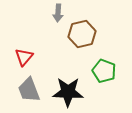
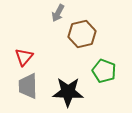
gray arrow: rotated 24 degrees clockwise
gray trapezoid: moved 1 px left, 4 px up; rotated 20 degrees clockwise
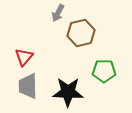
brown hexagon: moved 1 px left, 1 px up
green pentagon: rotated 20 degrees counterclockwise
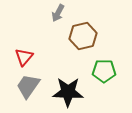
brown hexagon: moved 2 px right, 3 px down
gray trapezoid: rotated 36 degrees clockwise
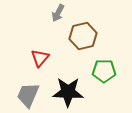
red triangle: moved 16 px right, 1 px down
gray trapezoid: moved 9 px down; rotated 12 degrees counterclockwise
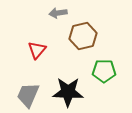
gray arrow: rotated 54 degrees clockwise
red triangle: moved 3 px left, 8 px up
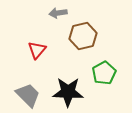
green pentagon: moved 2 px down; rotated 30 degrees counterclockwise
gray trapezoid: rotated 112 degrees clockwise
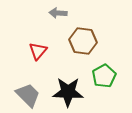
gray arrow: rotated 12 degrees clockwise
brown hexagon: moved 5 px down; rotated 20 degrees clockwise
red triangle: moved 1 px right, 1 px down
green pentagon: moved 3 px down
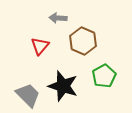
gray arrow: moved 5 px down
brown hexagon: rotated 16 degrees clockwise
red triangle: moved 2 px right, 5 px up
black star: moved 5 px left, 6 px up; rotated 16 degrees clockwise
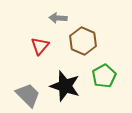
black star: moved 2 px right
